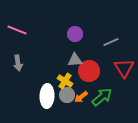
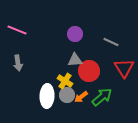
gray line: rotated 49 degrees clockwise
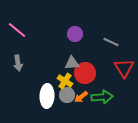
pink line: rotated 18 degrees clockwise
gray triangle: moved 3 px left, 3 px down
red circle: moved 4 px left, 2 px down
green arrow: rotated 35 degrees clockwise
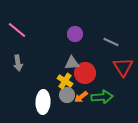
red triangle: moved 1 px left, 1 px up
white ellipse: moved 4 px left, 6 px down
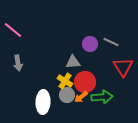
pink line: moved 4 px left
purple circle: moved 15 px right, 10 px down
gray triangle: moved 1 px right, 1 px up
red circle: moved 9 px down
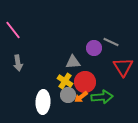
pink line: rotated 12 degrees clockwise
purple circle: moved 4 px right, 4 px down
gray circle: moved 1 px right
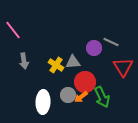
gray arrow: moved 6 px right, 2 px up
yellow cross: moved 9 px left, 16 px up
green arrow: rotated 70 degrees clockwise
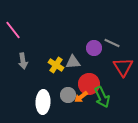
gray line: moved 1 px right, 1 px down
gray arrow: moved 1 px left
red circle: moved 4 px right, 2 px down
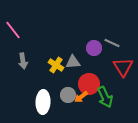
green arrow: moved 3 px right
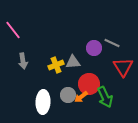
yellow cross: rotated 35 degrees clockwise
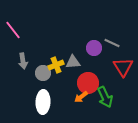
red circle: moved 1 px left, 1 px up
gray circle: moved 25 px left, 22 px up
